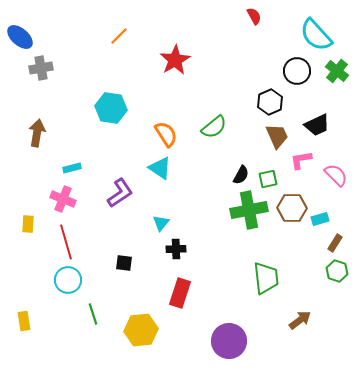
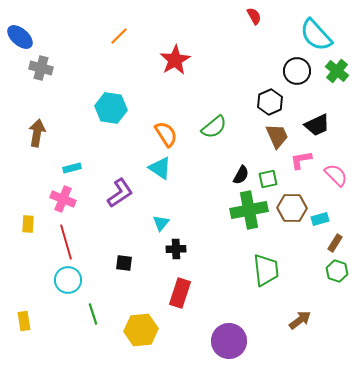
gray cross at (41, 68): rotated 25 degrees clockwise
green trapezoid at (266, 278): moved 8 px up
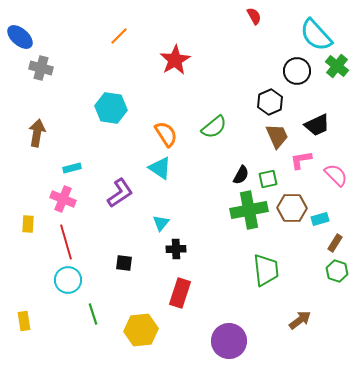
green cross at (337, 71): moved 5 px up
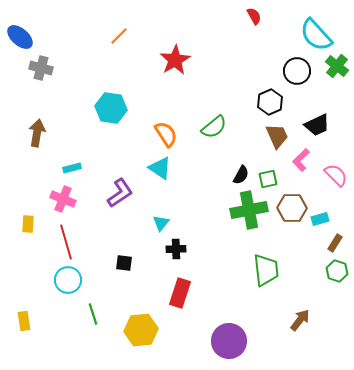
pink L-shape at (301, 160): rotated 35 degrees counterclockwise
brown arrow at (300, 320): rotated 15 degrees counterclockwise
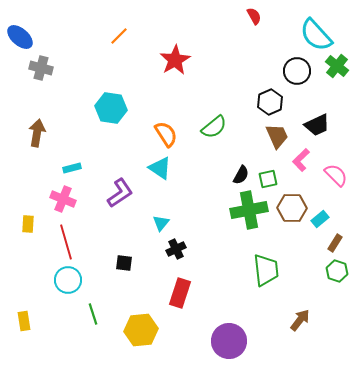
cyan rectangle at (320, 219): rotated 24 degrees counterclockwise
black cross at (176, 249): rotated 24 degrees counterclockwise
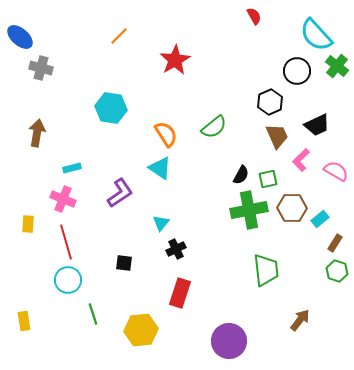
pink semicircle at (336, 175): moved 4 px up; rotated 15 degrees counterclockwise
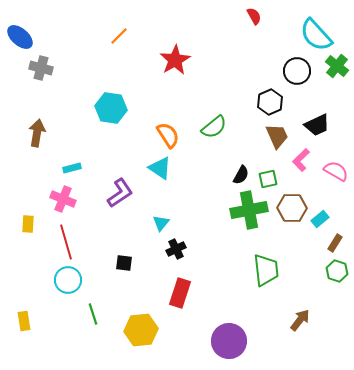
orange semicircle at (166, 134): moved 2 px right, 1 px down
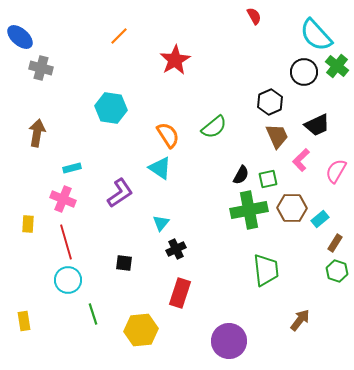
black circle at (297, 71): moved 7 px right, 1 px down
pink semicircle at (336, 171): rotated 90 degrees counterclockwise
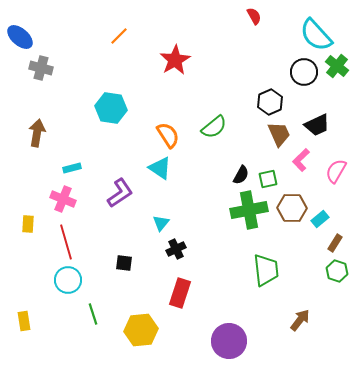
brown trapezoid at (277, 136): moved 2 px right, 2 px up
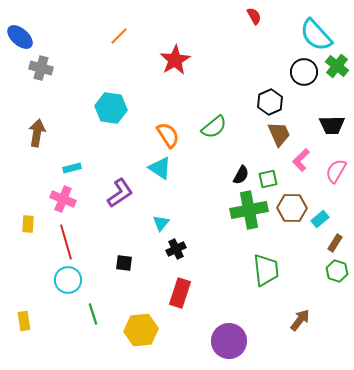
black trapezoid at (317, 125): moved 15 px right; rotated 24 degrees clockwise
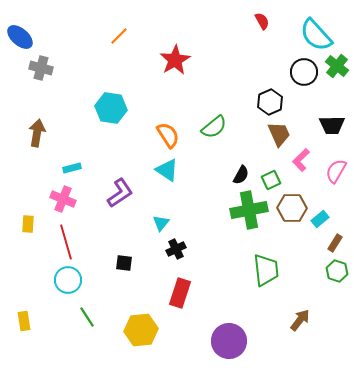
red semicircle at (254, 16): moved 8 px right, 5 px down
cyan triangle at (160, 168): moved 7 px right, 2 px down
green square at (268, 179): moved 3 px right, 1 px down; rotated 12 degrees counterclockwise
green line at (93, 314): moved 6 px left, 3 px down; rotated 15 degrees counterclockwise
